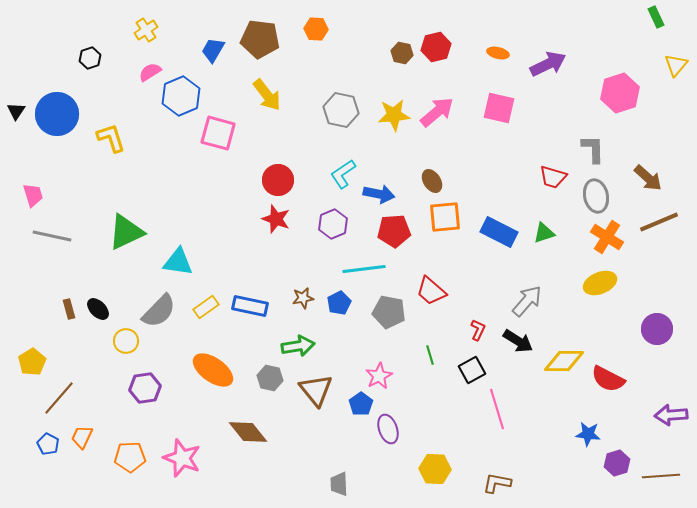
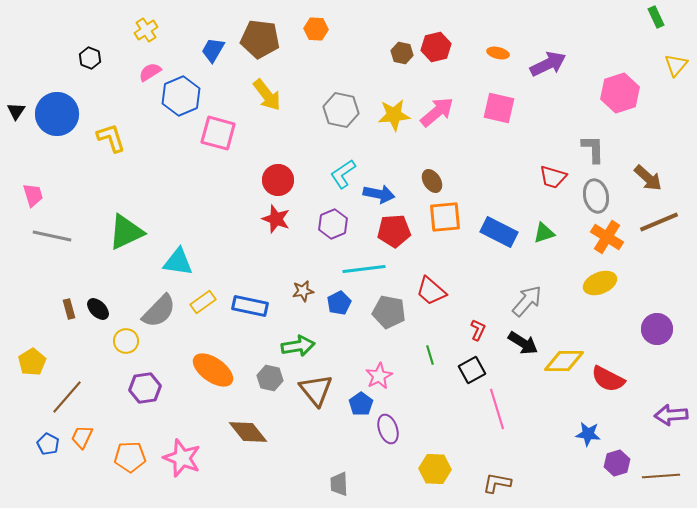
black hexagon at (90, 58): rotated 20 degrees counterclockwise
brown star at (303, 298): moved 7 px up
yellow rectangle at (206, 307): moved 3 px left, 5 px up
black arrow at (518, 341): moved 5 px right, 2 px down
brown line at (59, 398): moved 8 px right, 1 px up
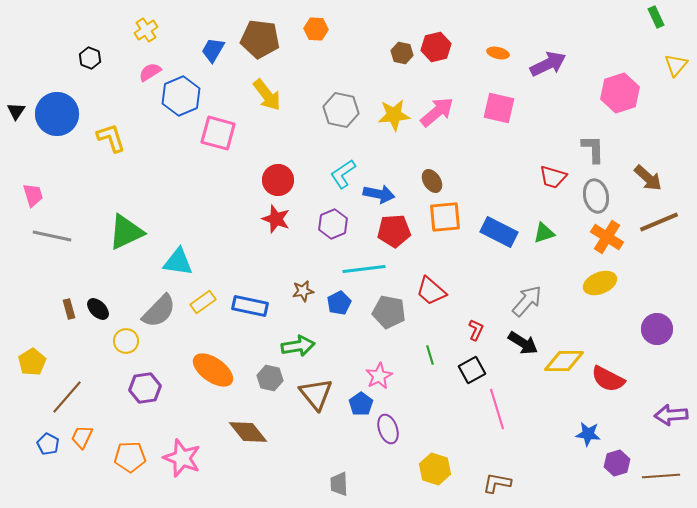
red L-shape at (478, 330): moved 2 px left
brown triangle at (316, 390): moved 4 px down
yellow hexagon at (435, 469): rotated 16 degrees clockwise
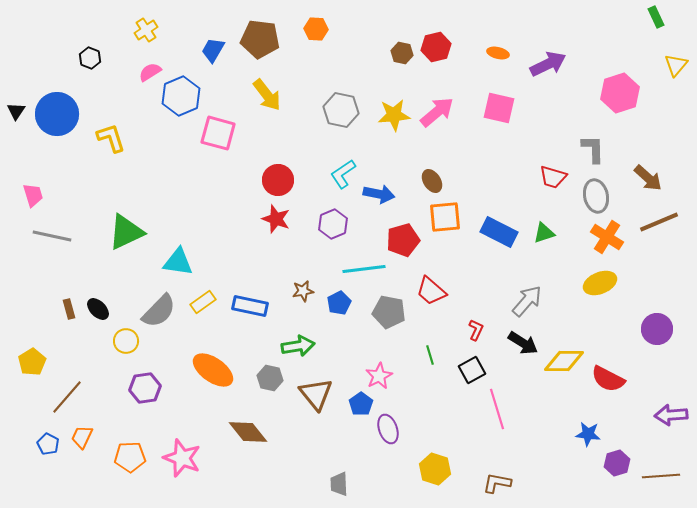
red pentagon at (394, 231): moved 9 px right, 9 px down; rotated 12 degrees counterclockwise
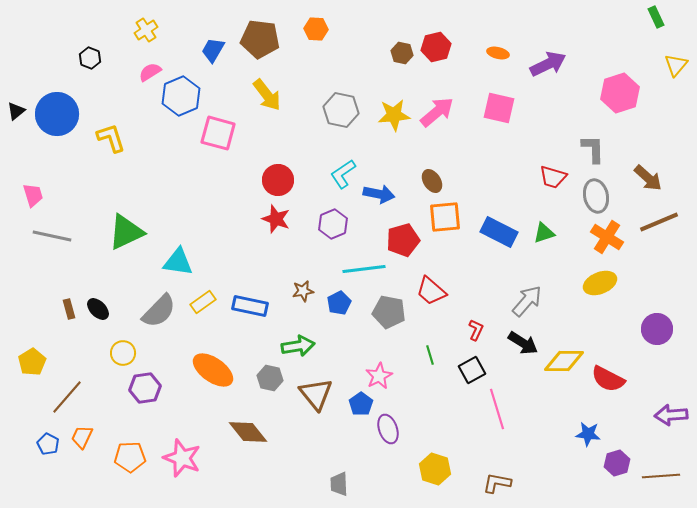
black triangle at (16, 111): rotated 18 degrees clockwise
yellow circle at (126, 341): moved 3 px left, 12 px down
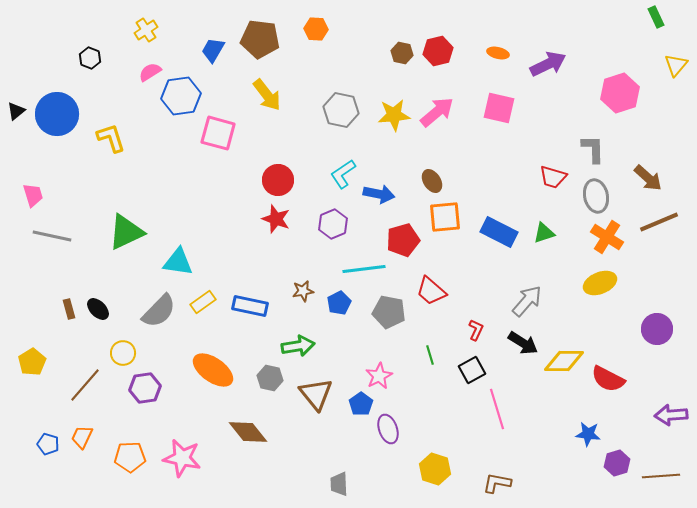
red hexagon at (436, 47): moved 2 px right, 4 px down
blue hexagon at (181, 96): rotated 15 degrees clockwise
brown line at (67, 397): moved 18 px right, 12 px up
blue pentagon at (48, 444): rotated 10 degrees counterclockwise
pink star at (182, 458): rotated 9 degrees counterclockwise
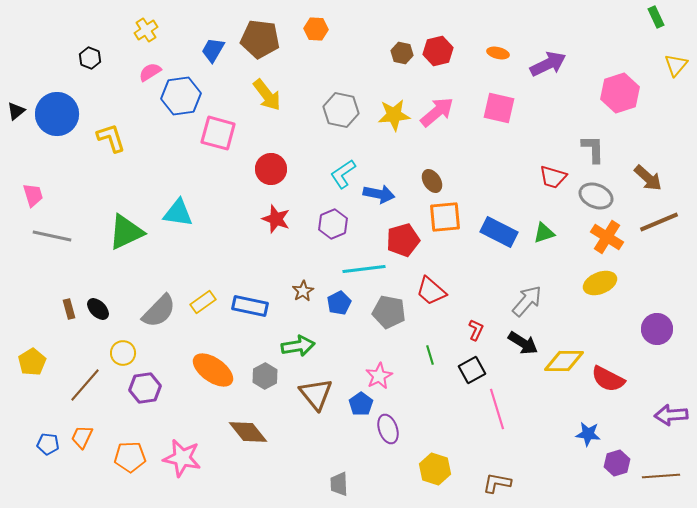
red circle at (278, 180): moved 7 px left, 11 px up
gray ellipse at (596, 196): rotated 56 degrees counterclockwise
cyan triangle at (178, 262): moved 49 px up
brown star at (303, 291): rotated 20 degrees counterclockwise
gray hexagon at (270, 378): moved 5 px left, 2 px up; rotated 20 degrees clockwise
blue pentagon at (48, 444): rotated 10 degrees counterclockwise
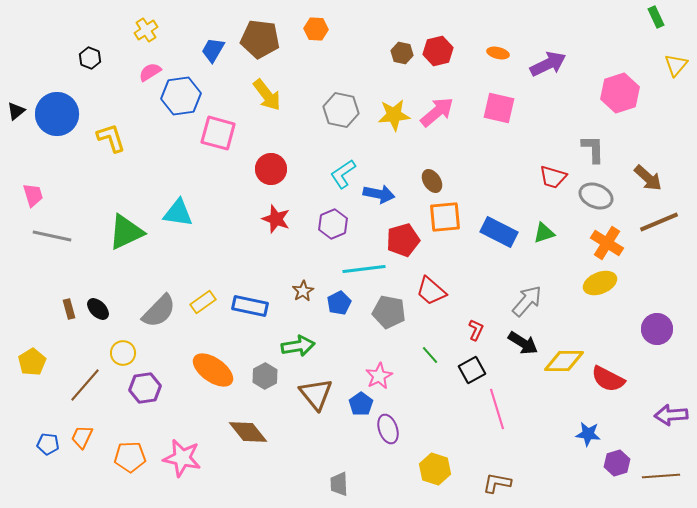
orange cross at (607, 237): moved 6 px down
green line at (430, 355): rotated 24 degrees counterclockwise
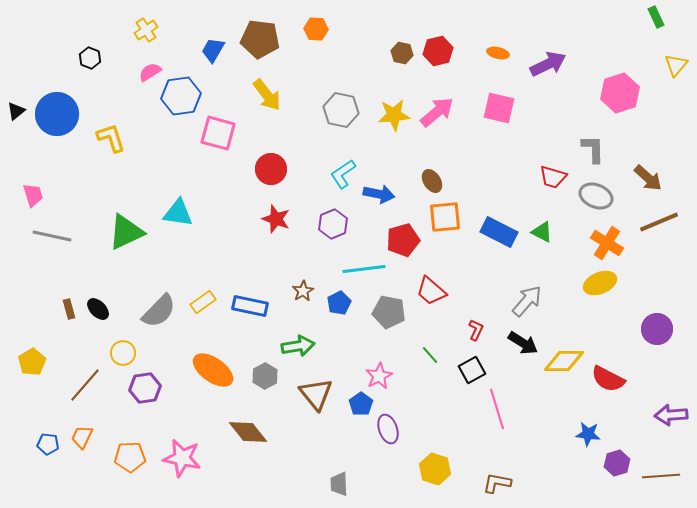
green triangle at (544, 233): moved 2 px left, 1 px up; rotated 45 degrees clockwise
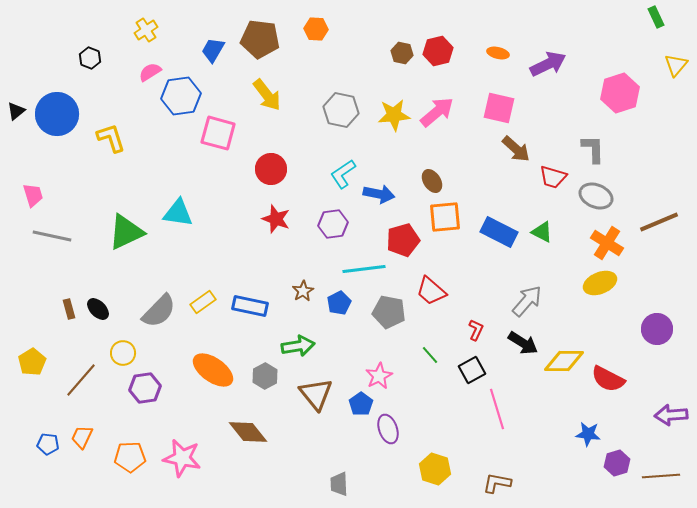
brown arrow at (648, 178): moved 132 px left, 29 px up
purple hexagon at (333, 224): rotated 16 degrees clockwise
brown line at (85, 385): moved 4 px left, 5 px up
